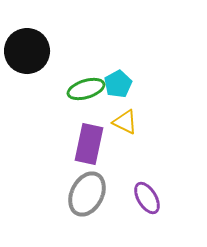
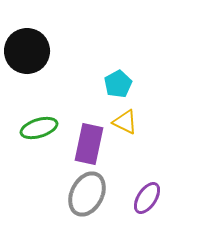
green ellipse: moved 47 px left, 39 px down
purple ellipse: rotated 64 degrees clockwise
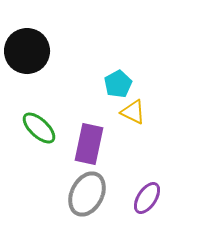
yellow triangle: moved 8 px right, 10 px up
green ellipse: rotated 60 degrees clockwise
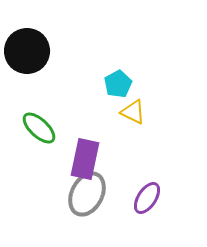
purple rectangle: moved 4 px left, 15 px down
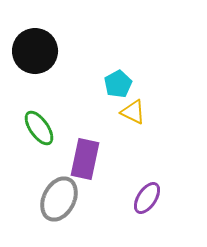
black circle: moved 8 px right
green ellipse: rotated 12 degrees clockwise
gray ellipse: moved 28 px left, 5 px down
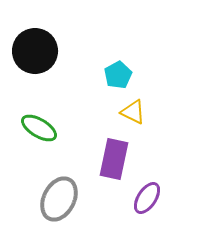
cyan pentagon: moved 9 px up
green ellipse: rotated 24 degrees counterclockwise
purple rectangle: moved 29 px right
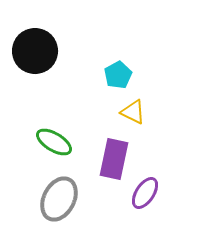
green ellipse: moved 15 px right, 14 px down
purple ellipse: moved 2 px left, 5 px up
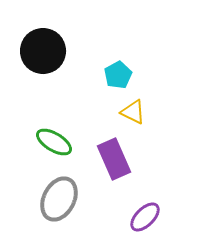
black circle: moved 8 px right
purple rectangle: rotated 36 degrees counterclockwise
purple ellipse: moved 24 px down; rotated 12 degrees clockwise
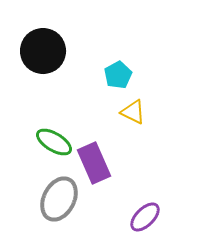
purple rectangle: moved 20 px left, 4 px down
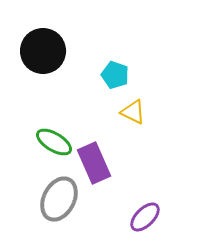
cyan pentagon: moved 3 px left; rotated 24 degrees counterclockwise
